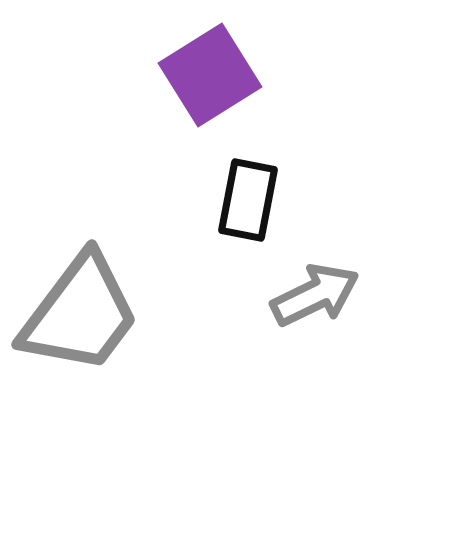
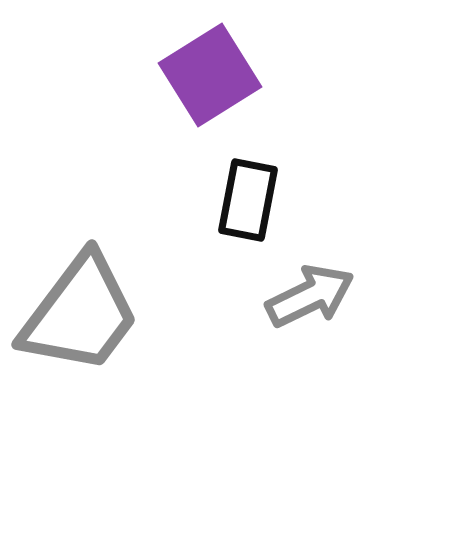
gray arrow: moved 5 px left, 1 px down
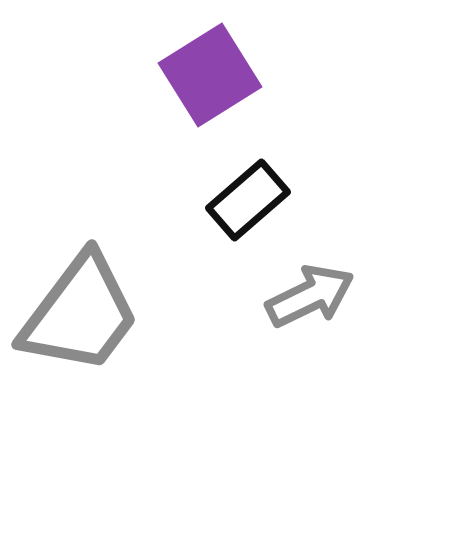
black rectangle: rotated 38 degrees clockwise
